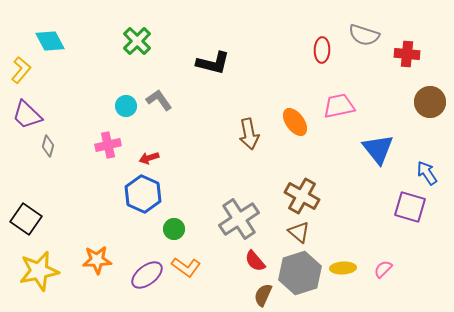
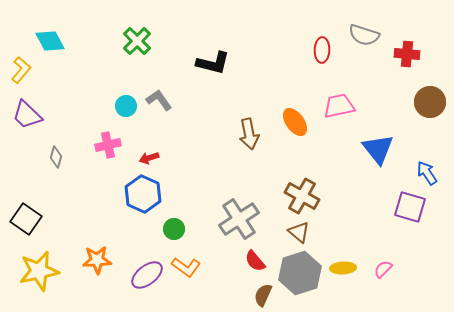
gray diamond: moved 8 px right, 11 px down
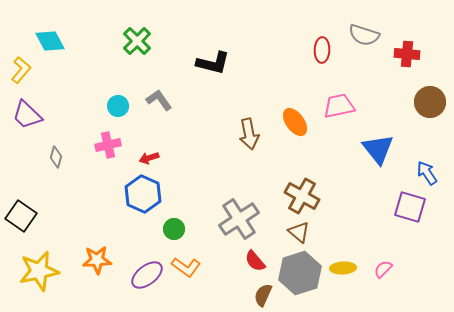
cyan circle: moved 8 px left
black square: moved 5 px left, 3 px up
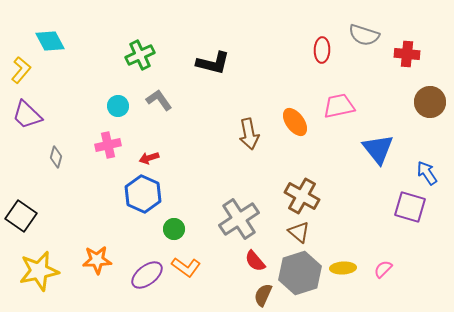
green cross: moved 3 px right, 14 px down; rotated 20 degrees clockwise
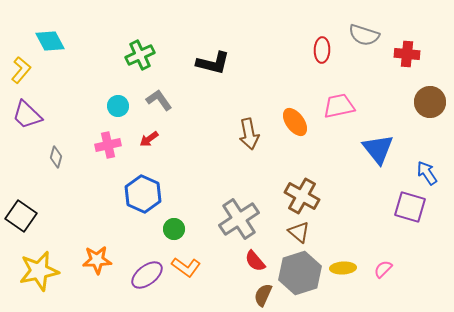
red arrow: moved 19 px up; rotated 18 degrees counterclockwise
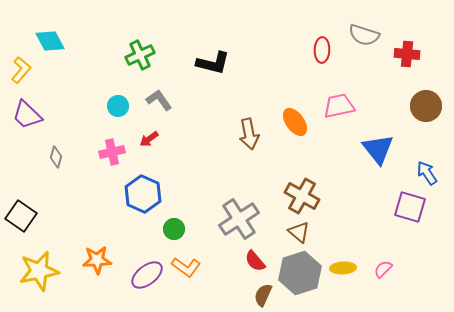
brown circle: moved 4 px left, 4 px down
pink cross: moved 4 px right, 7 px down
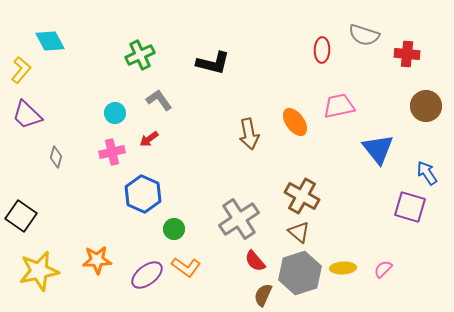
cyan circle: moved 3 px left, 7 px down
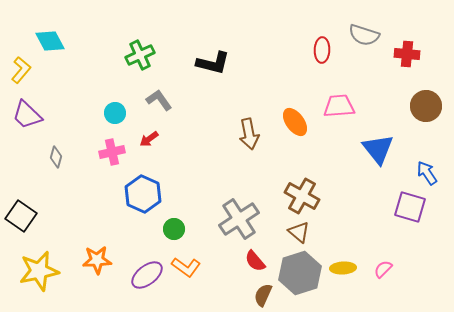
pink trapezoid: rotated 8 degrees clockwise
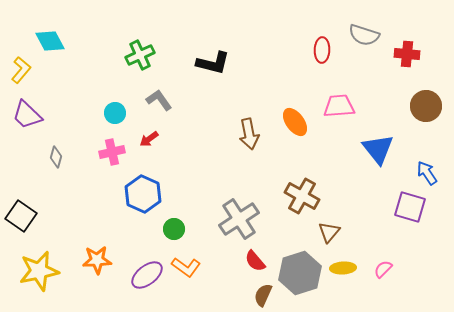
brown triangle: moved 30 px right; rotated 30 degrees clockwise
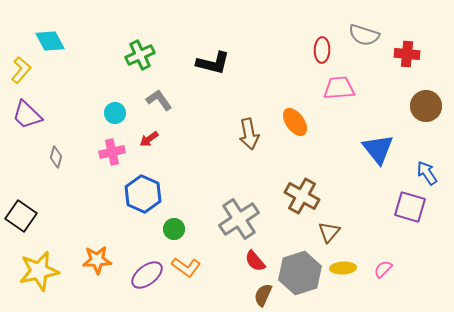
pink trapezoid: moved 18 px up
